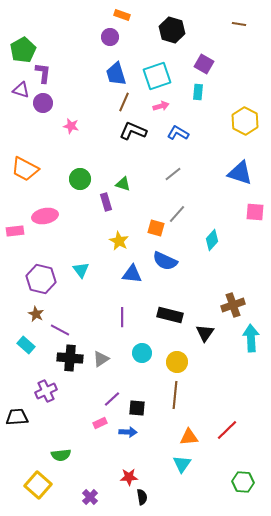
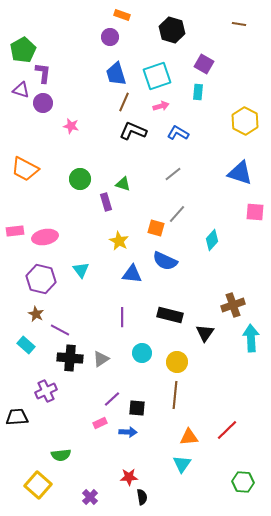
pink ellipse at (45, 216): moved 21 px down
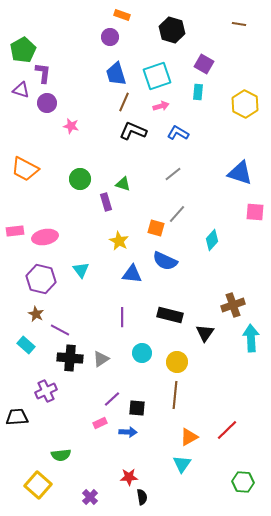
purple circle at (43, 103): moved 4 px right
yellow hexagon at (245, 121): moved 17 px up
orange triangle at (189, 437): rotated 24 degrees counterclockwise
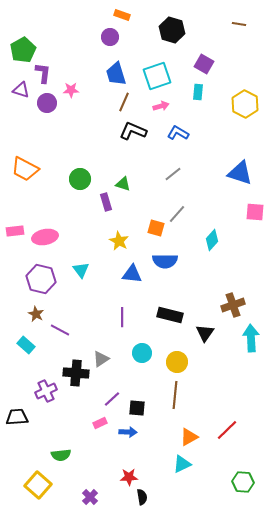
pink star at (71, 126): moved 36 px up; rotated 14 degrees counterclockwise
blue semicircle at (165, 261): rotated 25 degrees counterclockwise
black cross at (70, 358): moved 6 px right, 15 px down
cyan triangle at (182, 464): rotated 30 degrees clockwise
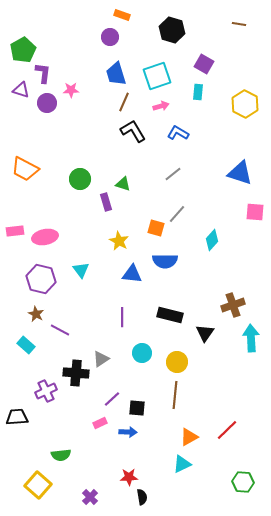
black L-shape at (133, 131): rotated 36 degrees clockwise
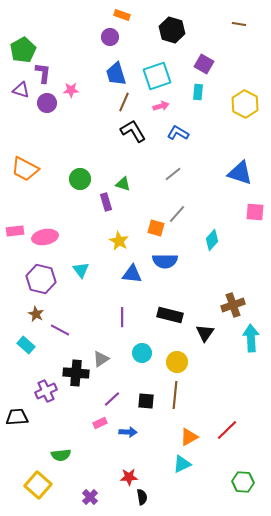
black square at (137, 408): moved 9 px right, 7 px up
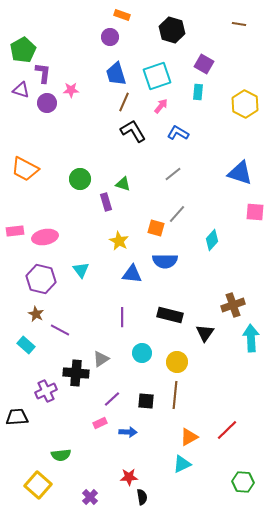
pink arrow at (161, 106): rotated 35 degrees counterclockwise
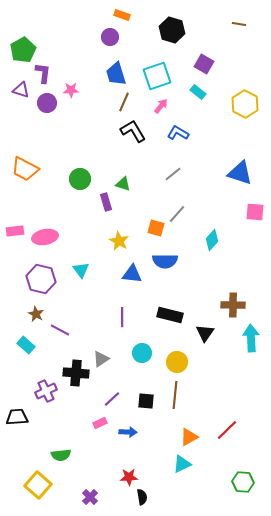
cyan rectangle at (198, 92): rotated 56 degrees counterclockwise
brown cross at (233, 305): rotated 20 degrees clockwise
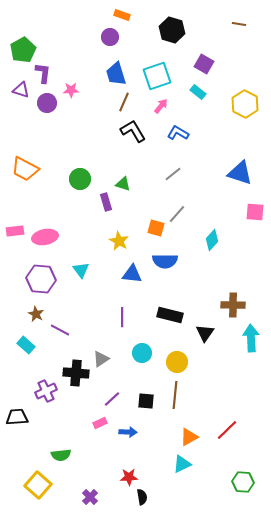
purple hexagon at (41, 279): rotated 8 degrees counterclockwise
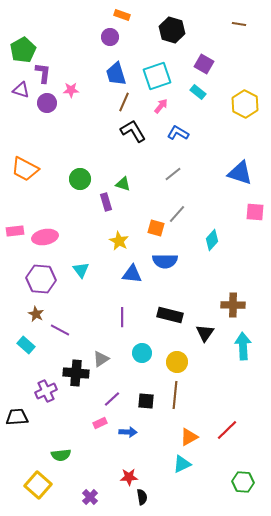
cyan arrow at (251, 338): moved 8 px left, 8 px down
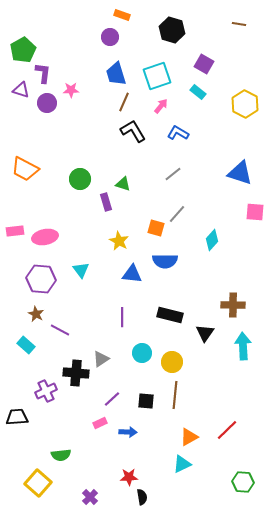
yellow circle at (177, 362): moved 5 px left
yellow square at (38, 485): moved 2 px up
